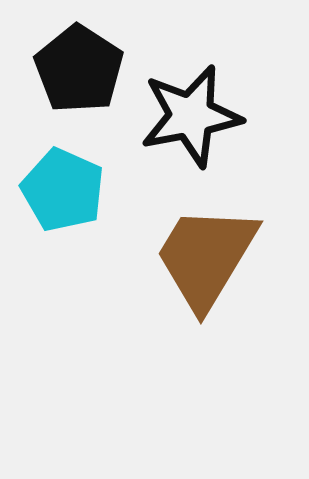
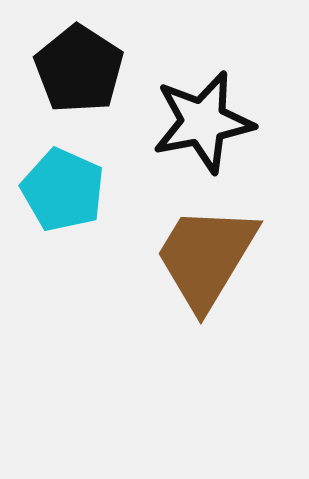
black star: moved 12 px right, 6 px down
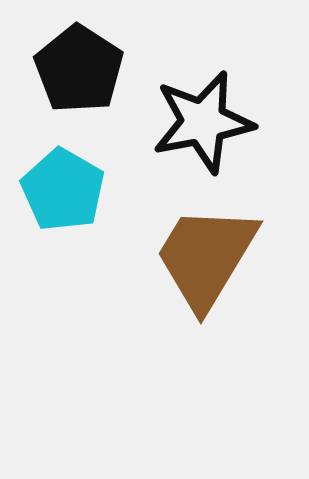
cyan pentagon: rotated 6 degrees clockwise
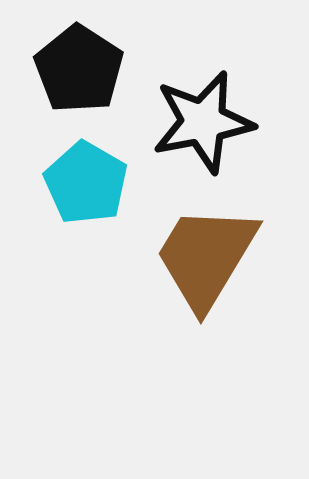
cyan pentagon: moved 23 px right, 7 px up
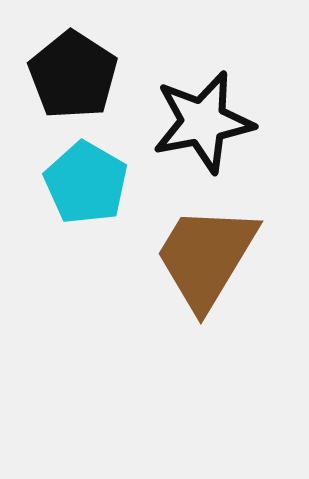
black pentagon: moved 6 px left, 6 px down
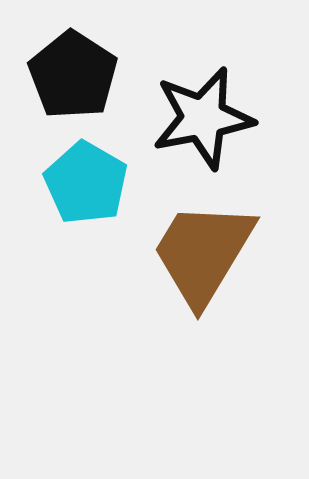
black star: moved 4 px up
brown trapezoid: moved 3 px left, 4 px up
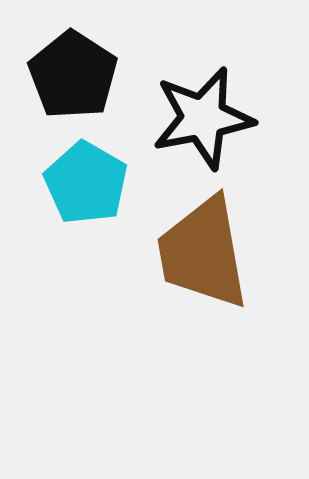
brown trapezoid: rotated 41 degrees counterclockwise
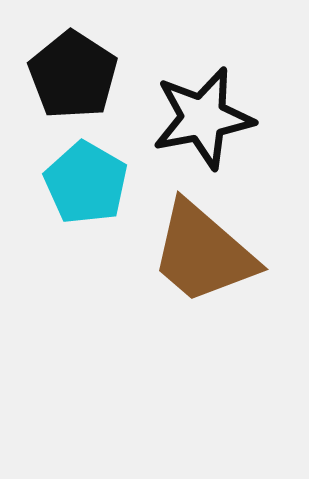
brown trapezoid: rotated 39 degrees counterclockwise
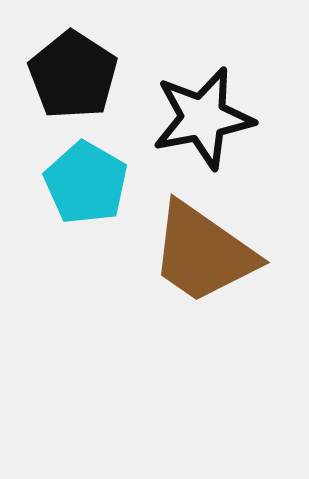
brown trapezoid: rotated 6 degrees counterclockwise
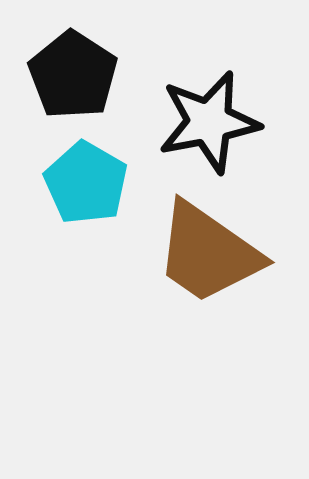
black star: moved 6 px right, 4 px down
brown trapezoid: moved 5 px right
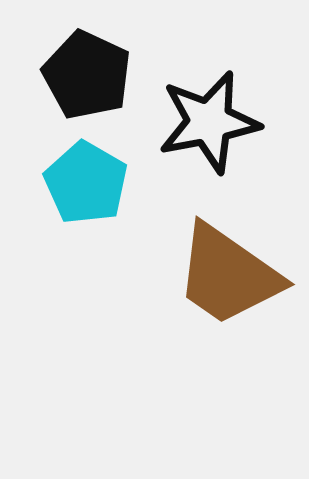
black pentagon: moved 14 px right; rotated 8 degrees counterclockwise
brown trapezoid: moved 20 px right, 22 px down
